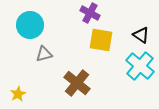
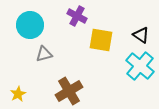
purple cross: moved 13 px left, 3 px down
brown cross: moved 8 px left, 8 px down; rotated 20 degrees clockwise
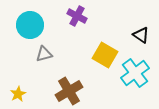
yellow square: moved 4 px right, 15 px down; rotated 20 degrees clockwise
cyan cross: moved 5 px left, 7 px down; rotated 12 degrees clockwise
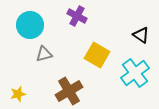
yellow square: moved 8 px left
yellow star: rotated 14 degrees clockwise
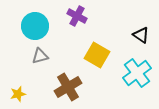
cyan circle: moved 5 px right, 1 px down
gray triangle: moved 4 px left, 2 px down
cyan cross: moved 2 px right
brown cross: moved 1 px left, 4 px up
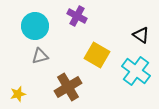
cyan cross: moved 1 px left, 2 px up; rotated 16 degrees counterclockwise
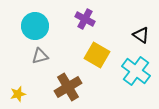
purple cross: moved 8 px right, 3 px down
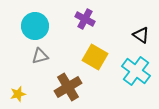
yellow square: moved 2 px left, 2 px down
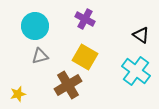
yellow square: moved 10 px left
brown cross: moved 2 px up
